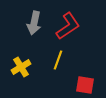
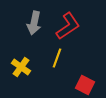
yellow line: moved 1 px left, 2 px up
yellow cross: rotated 24 degrees counterclockwise
red square: rotated 18 degrees clockwise
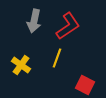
gray arrow: moved 2 px up
yellow cross: moved 2 px up
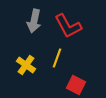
red L-shape: rotated 96 degrees clockwise
yellow cross: moved 5 px right
red square: moved 9 px left
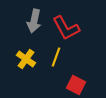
red L-shape: moved 2 px left, 2 px down
yellow line: moved 1 px left, 1 px up
yellow cross: moved 6 px up
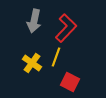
red L-shape: rotated 108 degrees counterclockwise
yellow cross: moved 6 px right, 4 px down
red square: moved 6 px left, 3 px up
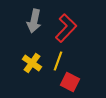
yellow line: moved 2 px right, 4 px down
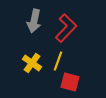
red square: rotated 12 degrees counterclockwise
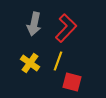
gray arrow: moved 3 px down
yellow cross: moved 2 px left
red square: moved 2 px right
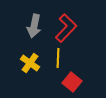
gray arrow: moved 2 px down
yellow line: moved 3 px up; rotated 18 degrees counterclockwise
red square: rotated 24 degrees clockwise
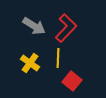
gray arrow: rotated 70 degrees counterclockwise
red square: moved 1 px up
